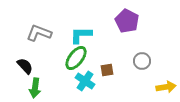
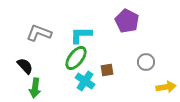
gray circle: moved 4 px right, 1 px down
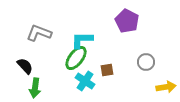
cyan L-shape: moved 1 px right, 5 px down
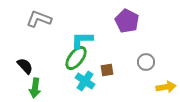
gray L-shape: moved 14 px up
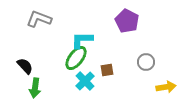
cyan cross: rotated 12 degrees clockwise
